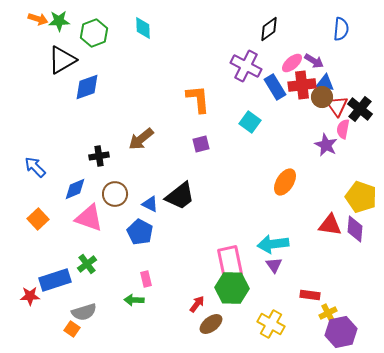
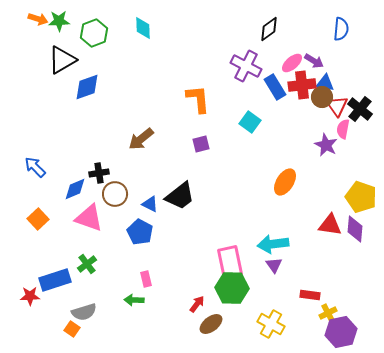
black cross at (99, 156): moved 17 px down
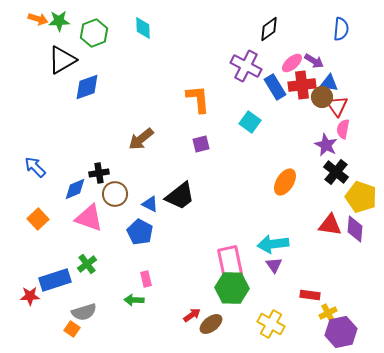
blue triangle at (325, 83): moved 4 px right
black cross at (360, 109): moved 24 px left, 63 px down
red arrow at (197, 304): moved 5 px left, 11 px down; rotated 18 degrees clockwise
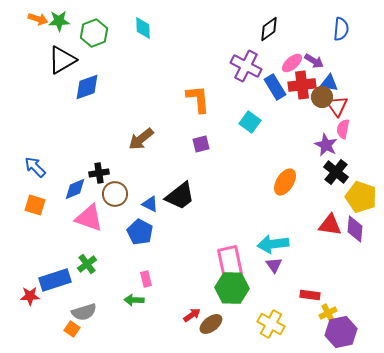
orange square at (38, 219): moved 3 px left, 14 px up; rotated 30 degrees counterclockwise
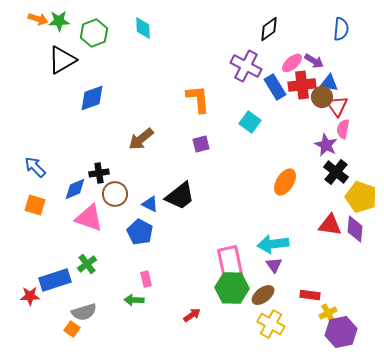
blue diamond at (87, 87): moved 5 px right, 11 px down
brown ellipse at (211, 324): moved 52 px right, 29 px up
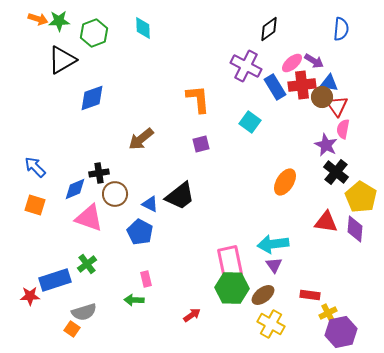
yellow pentagon at (361, 197): rotated 12 degrees clockwise
red triangle at (330, 225): moved 4 px left, 3 px up
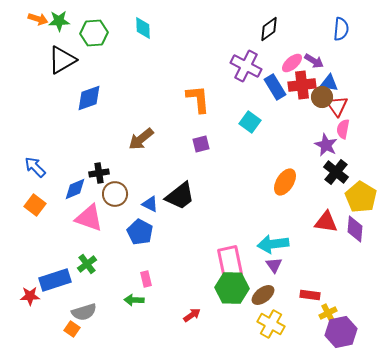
green hexagon at (94, 33): rotated 16 degrees clockwise
blue diamond at (92, 98): moved 3 px left
orange square at (35, 205): rotated 20 degrees clockwise
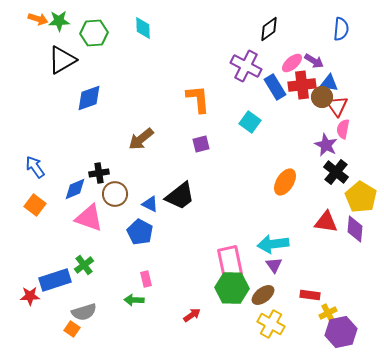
blue arrow at (35, 167): rotated 10 degrees clockwise
green cross at (87, 264): moved 3 px left, 1 px down
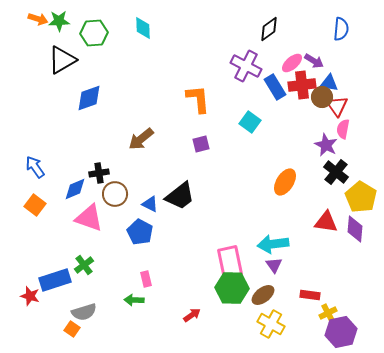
red star at (30, 296): rotated 18 degrees clockwise
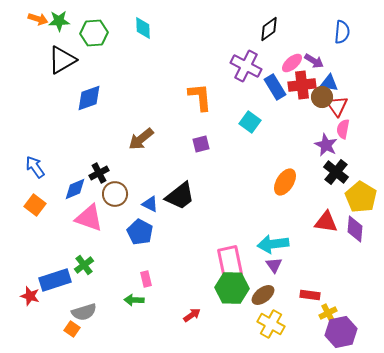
blue semicircle at (341, 29): moved 1 px right, 3 px down
orange L-shape at (198, 99): moved 2 px right, 2 px up
black cross at (99, 173): rotated 18 degrees counterclockwise
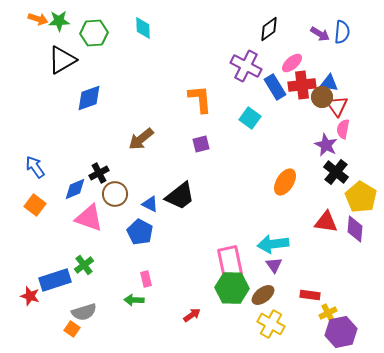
purple arrow at (314, 61): moved 6 px right, 27 px up
orange L-shape at (200, 97): moved 2 px down
cyan square at (250, 122): moved 4 px up
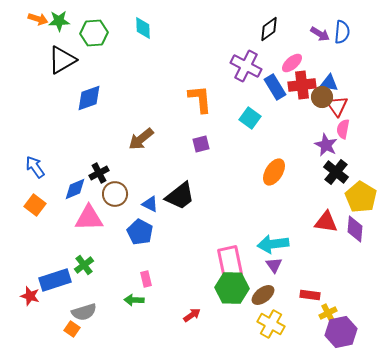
orange ellipse at (285, 182): moved 11 px left, 10 px up
pink triangle at (89, 218): rotated 20 degrees counterclockwise
